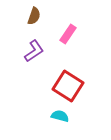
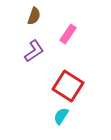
cyan semicircle: moved 1 px right; rotated 72 degrees counterclockwise
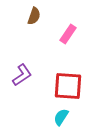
purple L-shape: moved 12 px left, 24 px down
red square: rotated 28 degrees counterclockwise
cyan semicircle: moved 1 px down
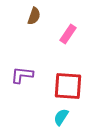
purple L-shape: rotated 140 degrees counterclockwise
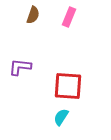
brown semicircle: moved 1 px left, 1 px up
pink rectangle: moved 1 px right, 17 px up; rotated 12 degrees counterclockwise
purple L-shape: moved 2 px left, 8 px up
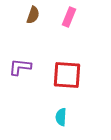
red square: moved 1 px left, 11 px up
cyan semicircle: rotated 30 degrees counterclockwise
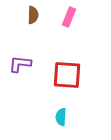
brown semicircle: rotated 18 degrees counterclockwise
purple L-shape: moved 3 px up
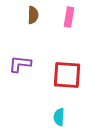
pink rectangle: rotated 12 degrees counterclockwise
cyan semicircle: moved 2 px left
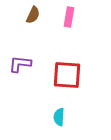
brown semicircle: rotated 24 degrees clockwise
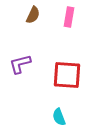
purple L-shape: rotated 20 degrees counterclockwise
cyan semicircle: rotated 24 degrees counterclockwise
